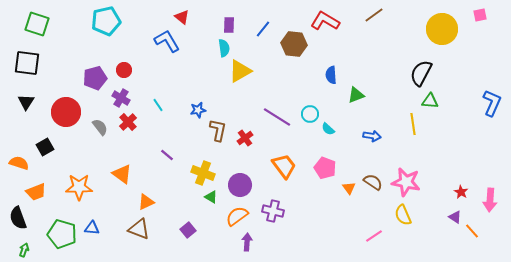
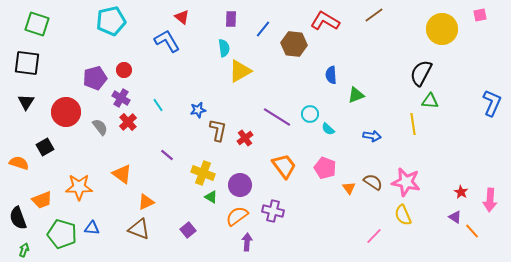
cyan pentagon at (106, 21): moved 5 px right
purple rectangle at (229, 25): moved 2 px right, 6 px up
orange trapezoid at (36, 192): moved 6 px right, 8 px down
pink line at (374, 236): rotated 12 degrees counterclockwise
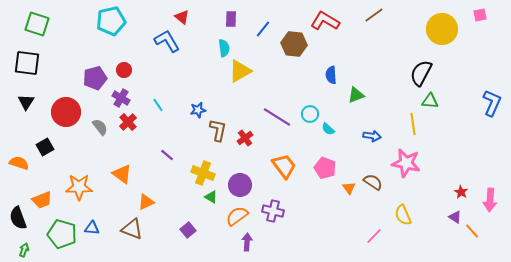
pink star at (406, 182): moved 19 px up
brown triangle at (139, 229): moved 7 px left
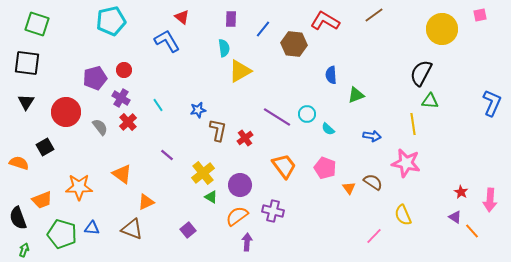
cyan circle at (310, 114): moved 3 px left
yellow cross at (203, 173): rotated 30 degrees clockwise
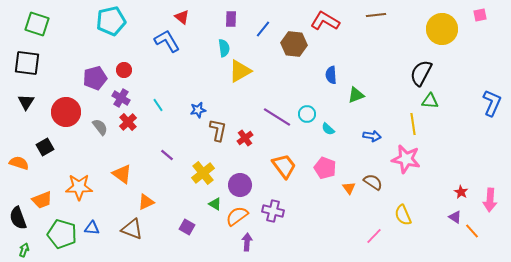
brown line at (374, 15): moved 2 px right; rotated 30 degrees clockwise
pink star at (406, 163): moved 4 px up
green triangle at (211, 197): moved 4 px right, 7 px down
purple square at (188, 230): moved 1 px left, 3 px up; rotated 21 degrees counterclockwise
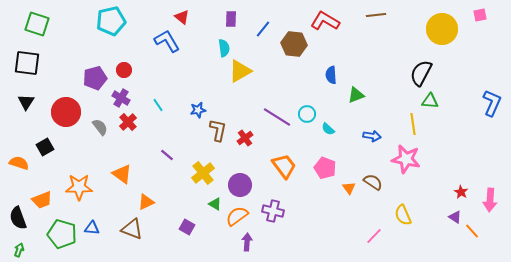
green arrow at (24, 250): moved 5 px left
